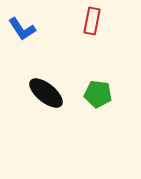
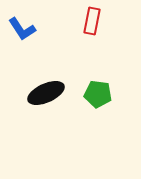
black ellipse: rotated 63 degrees counterclockwise
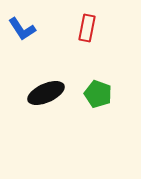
red rectangle: moved 5 px left, 7 px down
green pentagon: rotated 12 degrees clockwise
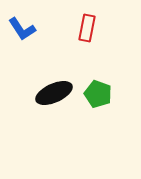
black ellipse: moved 8 px right
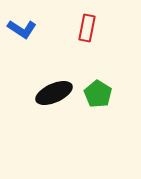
blue L-shape: rotated 24 degrees counterclockwise
green pentagon: rotated 12 degrees clockwise
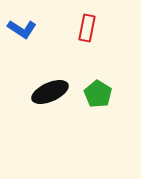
black ellipse: moved 4 px left, 1 px up
